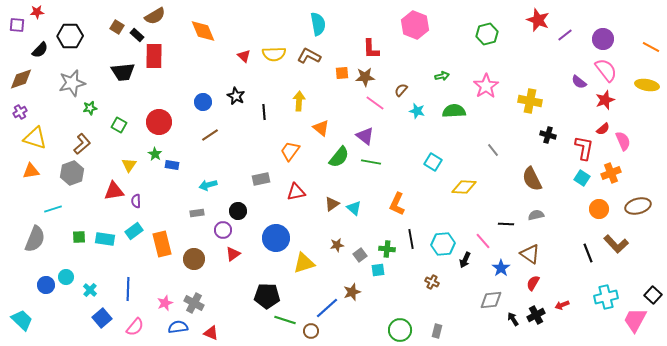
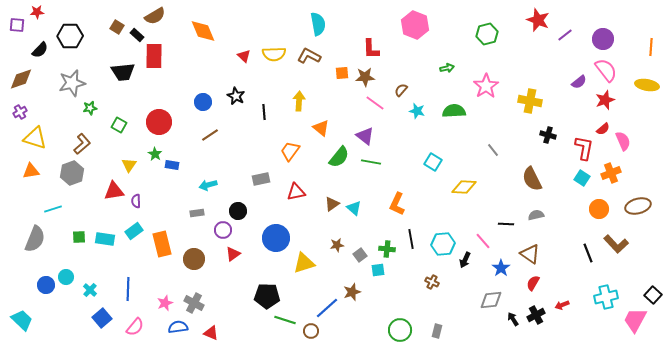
orange line at (651, 47): rotated 66 degrees clockwise
green arrow at (442, 76): moved 5 px right, 8 px up
purple semicircle at (579, 82): rotated 77 degrees counterclockwise
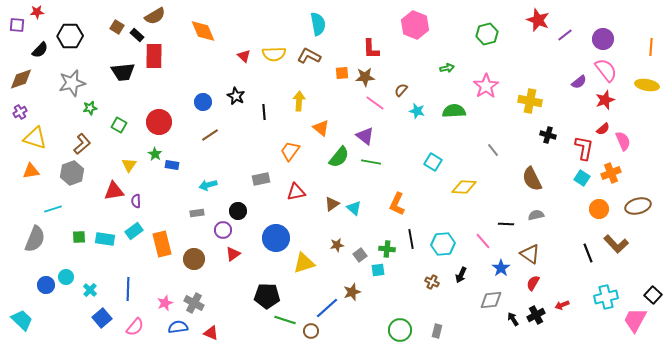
black arrow at (465, 260): moved 4 px left, 15 px down
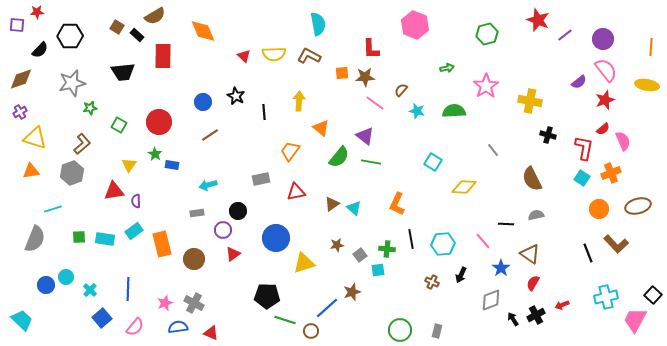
red rectangle at (154, 56): moved 9 px right
gray diamond at (491, 300): rotated 15 degrees counterclockwise
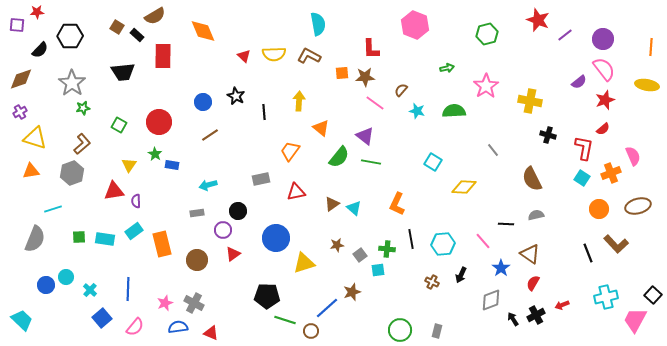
pink semicircle at (606, 70): moved 2 px left, 1 px up
gray star at (72, 83): rotated 24 degrees counterclockwise
green star at (90, 108): moved 7 px left
pink semicircle at (623, 141): moved 10 px right, 15 px down
brown circle at (194, 259): moved 3 px right, 1 px down
